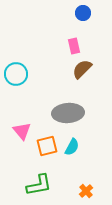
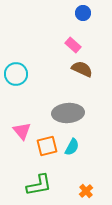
pink rectangle: moved 1 px left, 1 px up; rotated 35 degrees counterclockwise
brown semicircle: rotated 70 degrees clockwise
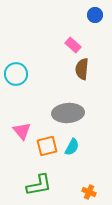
blue circle: moved 12 px right, 2 px down
brown semicircle: rotated 110 degrees counterclockwise
orange cross: moved 3 px right, 1 px down; rotated 24 degrees counterclockwise
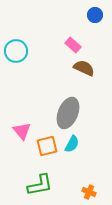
brown semicircle: moved 2 px right, 1 px up; rotated 110 degrees clockwise
cyan circle: moved 23 px up
gray ellipse: rotated 64 degrees counterclockwise
cyan semicircle: moved 3 px up
green L-shape: moved 1 px right
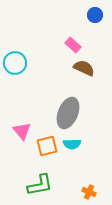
cyan circle: moved 1 px left, 12 px down
cyan semicircle: rotated 60 degrees clockwise
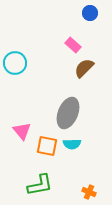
blue circle: moved 5 px left, 2 px up
brown semicircle: rotated 70 degrees counterclockwise
orange square: rotated 25 degrees clockwise
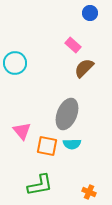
gray ellipse: moved 1 px left, 1 px down
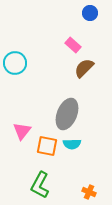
pink triangle: rotated 18 degrees clockwise
green L-shape: rotated 128 degrees clockwise
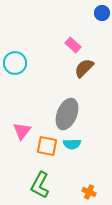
blue circle: moved 12 px right
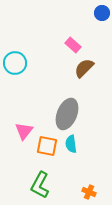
pink triangle: moved 2 px right
cyan semicircle: moved 1 px left; rotated 84 degrees clockwise
